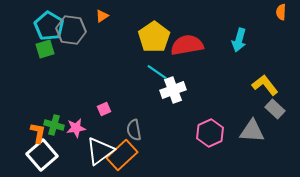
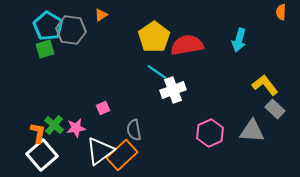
orange triangle: moved 1 px left, 1 px up
cyan pentagon: moved 1 px left
pink square: moved 1 px left, 1 px up
green cross: rotated 24 degrees clockwise
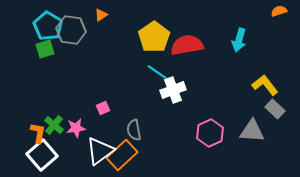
orange semicircle: moved 2 px left, 1 px up; rotated 70 degrees clockwise
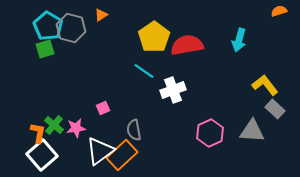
gray hexagon: moved 2 px up; rotated 8 degrees clockwise
cyan line: moved 13 px left, 1 px up
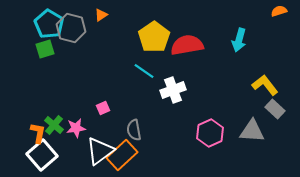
cyan pentagon: moved 1 px right, 2 px up
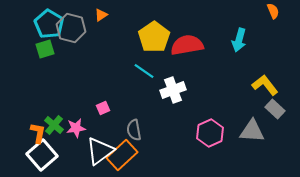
orange semicircle: moved 6 px left; rotated 84 degrees clockwise
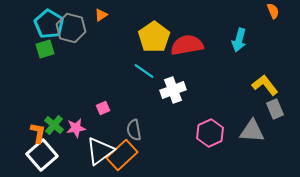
gray rectangle: rotated 24 degrees clockwise
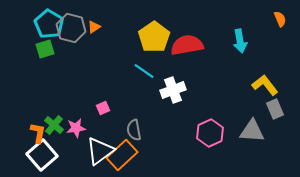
orange semicircle: moved 7 px right, 8 px down
orange triangle: moved 7 px left, 12 px down
cyan arrow: moved 1 px right, 1 px down; rotated 25 degrees counterclockwise
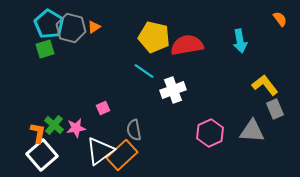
orange semicircle: rotated 14 degrees counterclockwise
yellow pentagon: rotated 24 degrees counterclockwise
